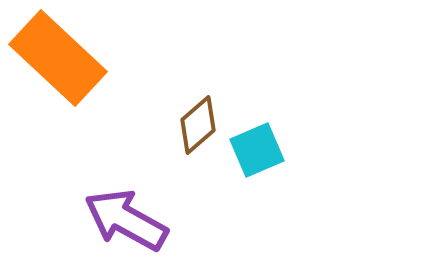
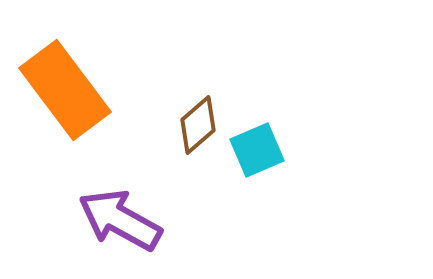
orange rectangle: moved 7 px right, 32 px down; rotated 10 degrees clockwise
purple arrow: moved 6 px left
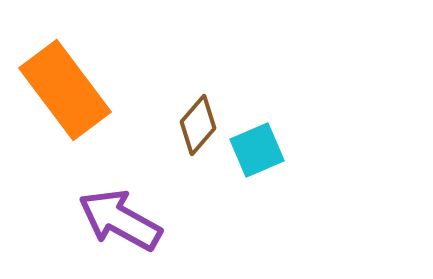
brown diamond: rotated 8 degrees counterclockwise
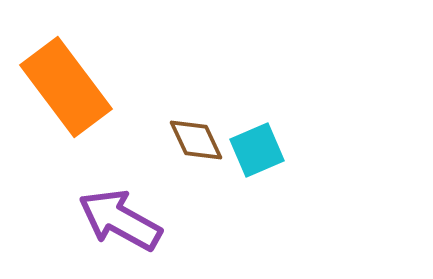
orange rectangle: moved 1 px right, 3 px up
brown diamond: moved 2 px left, 15 px down; rotated 66 degrees counterclockwise
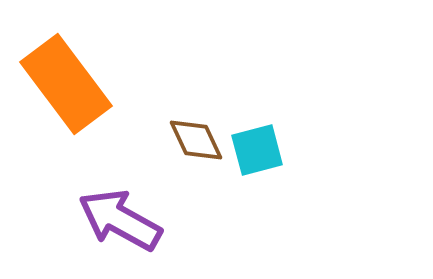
orange rectangle: moved 3 px up
cyan square: rotated 8 degrees clockwise
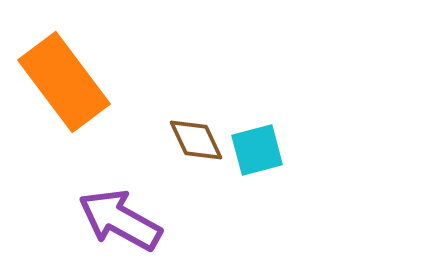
orange rectangle: moved 2 px left, 2 px up
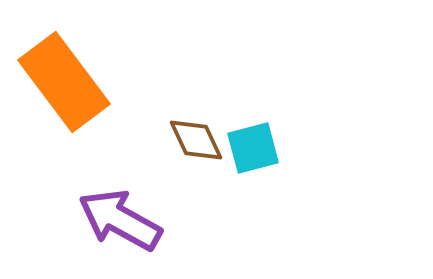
cyan square: moved 4 px left, 2 px up
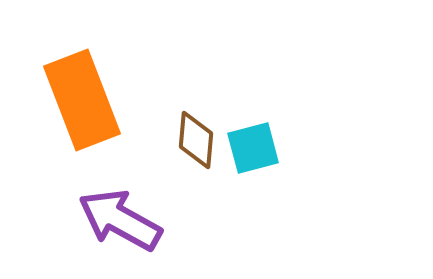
orange rectangle: moved 18 px right, 18 px down; rotated 16 degrees clockwise
brown diamond: rotated 30 degrees clockwise
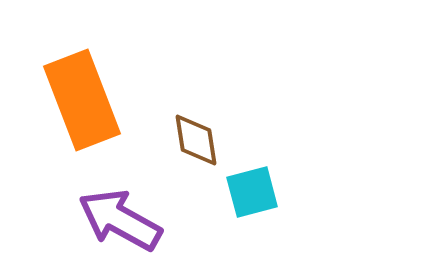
brown diamond: rotated 14 degrees counterclockwise
cyan square: moved 1 px left, 44 px down
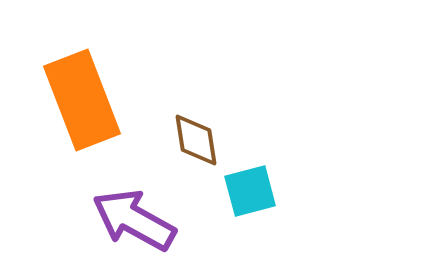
cyan square: moved 2 px left, 1 px up
purple arrow: moved 14 px right
